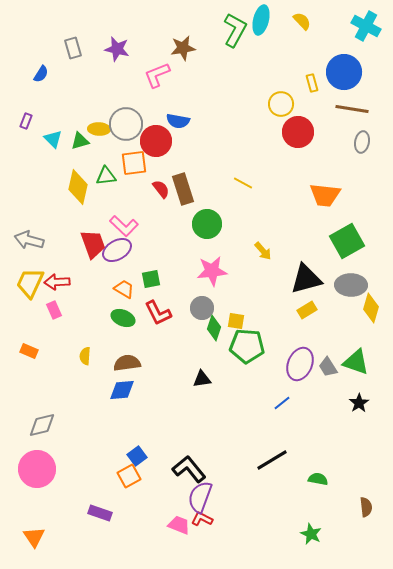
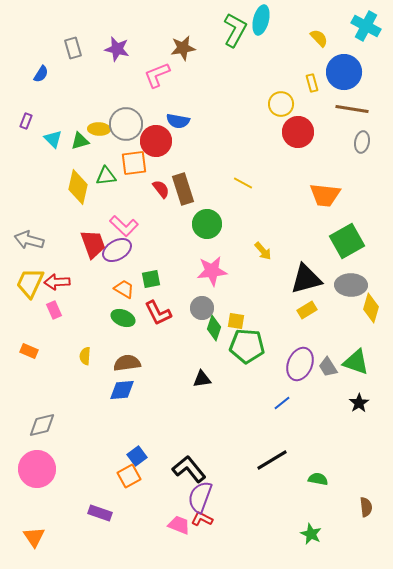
yellow semicircle at (302, 21): moved 17 px right, 17 px down
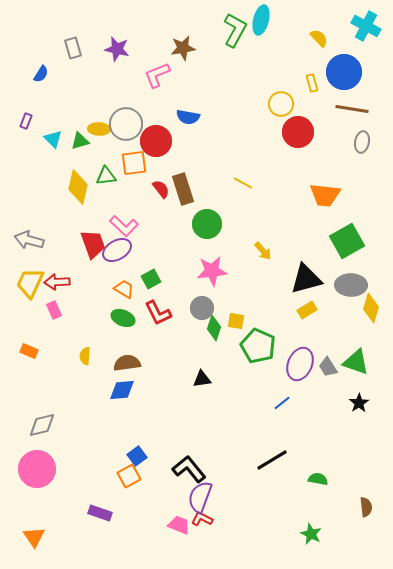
blue semicircle at (178, 121): moved 10 px right, 4 px up
green square at (151, 279): rotated 18 degrees counterclockwise
green pentagon at (247, 346): moved 11 px right; rotated 20 degrees clockwise
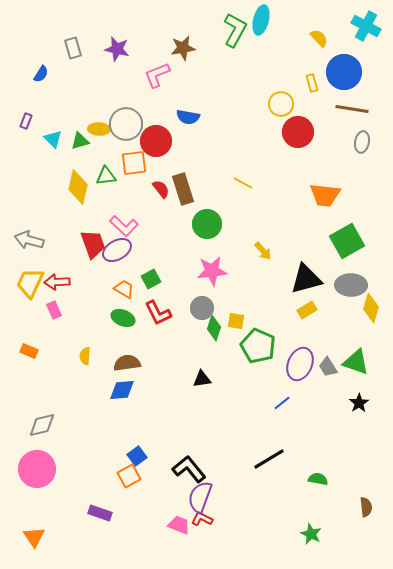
black line at (272, 460): moved 3 px left, 1 px up
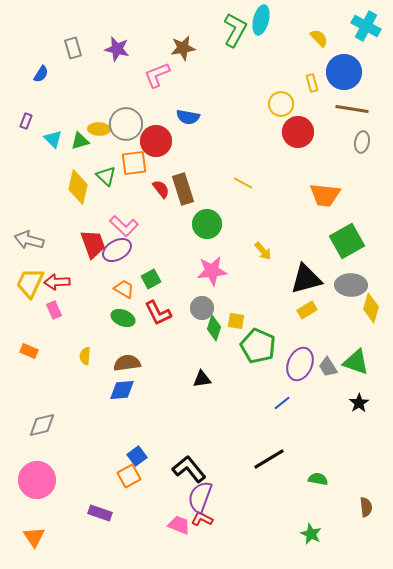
green triangle at (106, 176): rotated 50 degrees clockwise
pink circle at (37, 469): moved 11 px down
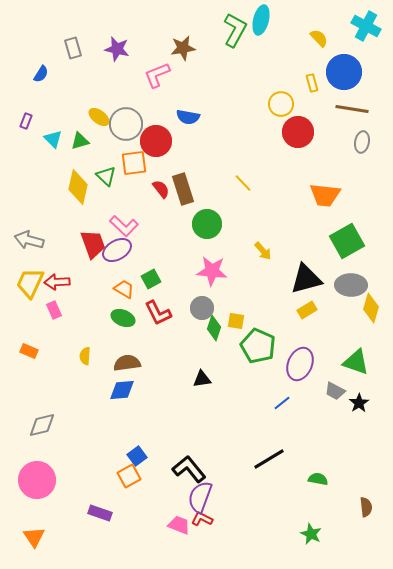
yellow ellipse at (99, 129): moved 12 px up; rotated 35 degrees clockwise
yellow line at (243, 183): rotated 18 degrees clockwise
pink star at (212, 271): rotated 12 degrees clockwise
gray trapezoid at (328, 367): moved 7 px right, 24 px down; rotated 30 degrees counterclockwise
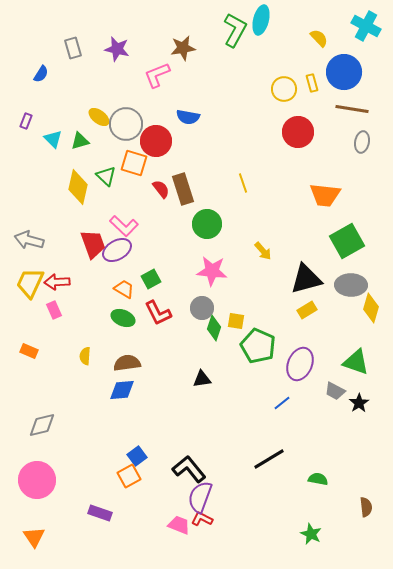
yellow circle at (281, 104): moved 3 px right, 15 px up
orange square at (134, 163): rotated 24 degrees clockwise
yellow line at (243, 183): rotated 24 degrees clockwise
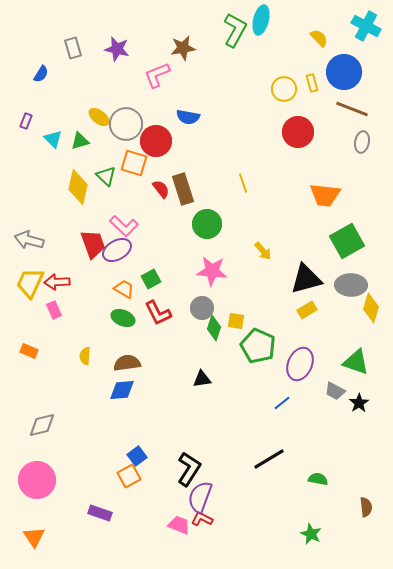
brown line at (352, 109): rotated 12 degrees clockwise
black L-shape at (189, 469): rotated 72 degrees clockwise
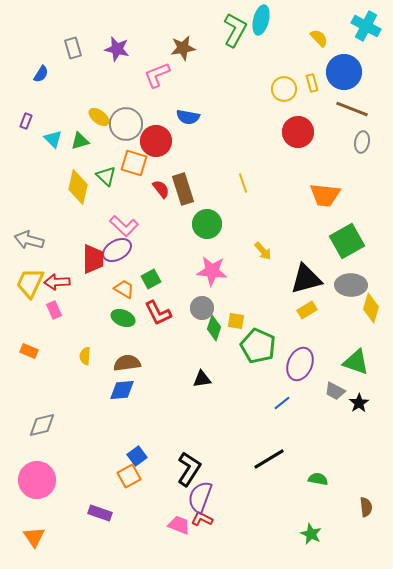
red trapezoid at (93, 244): moved 15 px down; rotated 20 degrees clockwise
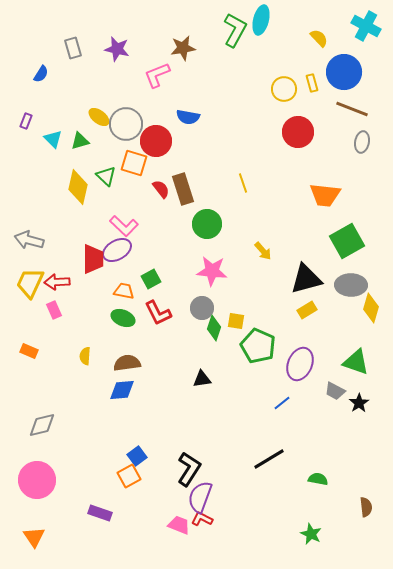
orange trapezoid at (124, 289): moved 2 px down; rotated 20 degrees counterclockwise
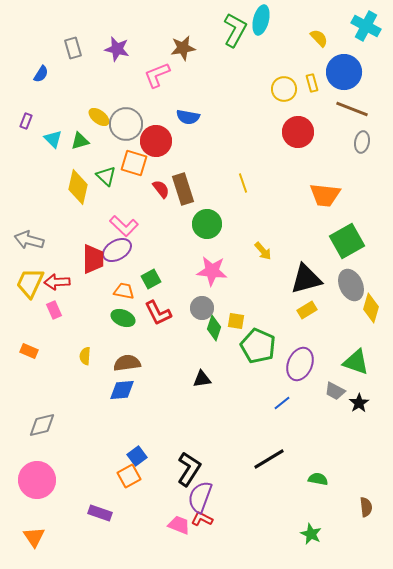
gray ellipse at (351, 285): rotated 64 degrees clockwise
